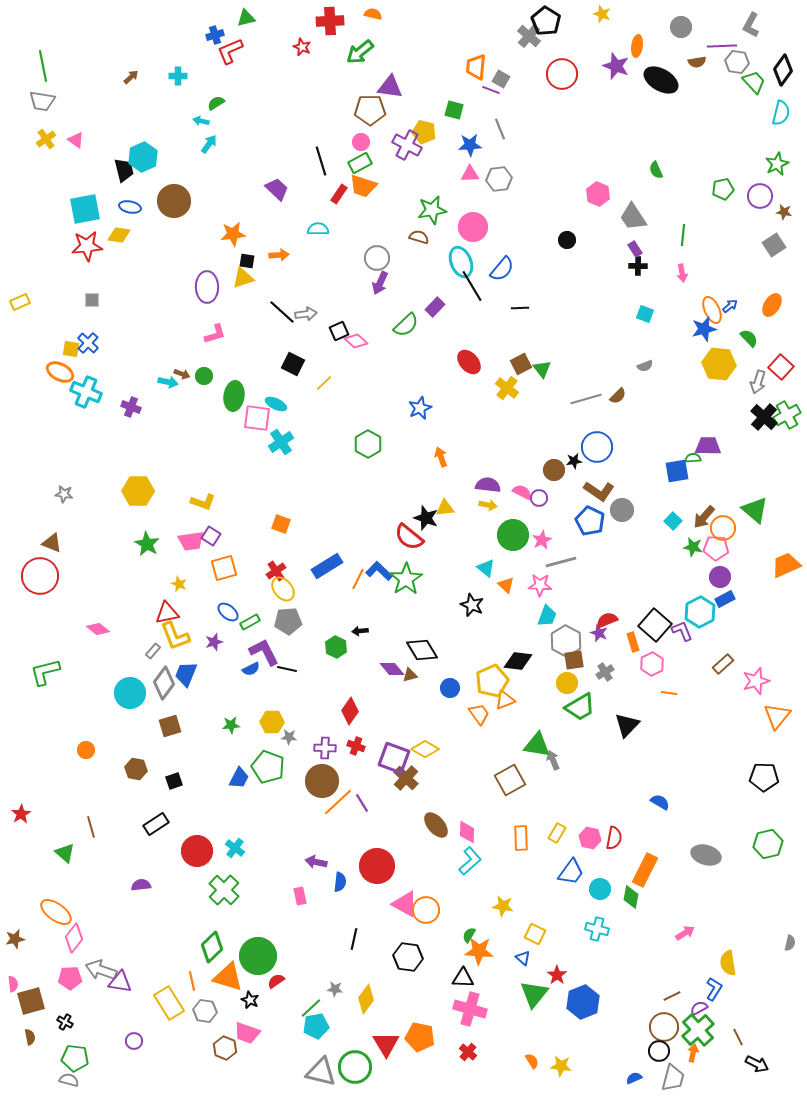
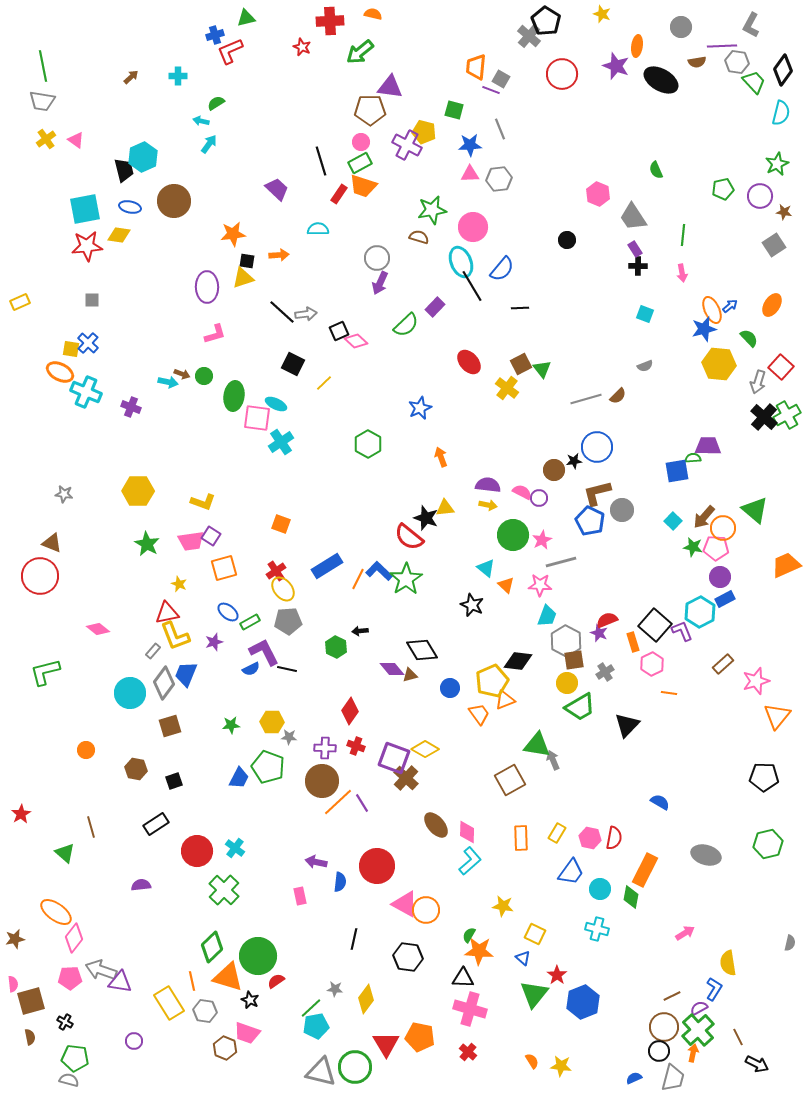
brown L-shape at (599, 491): moved 2 px left, 2 px down; rotated 132 degrees clockwise
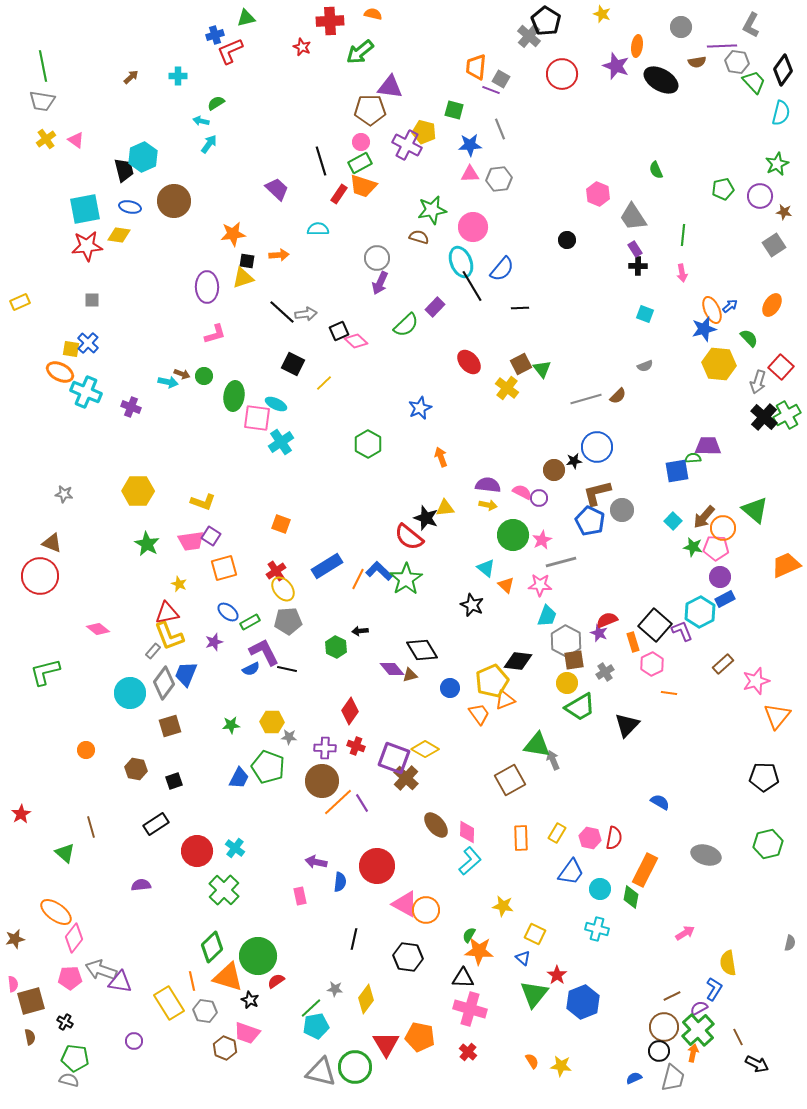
yellow L-shape at (175, 636): moved 6 px left
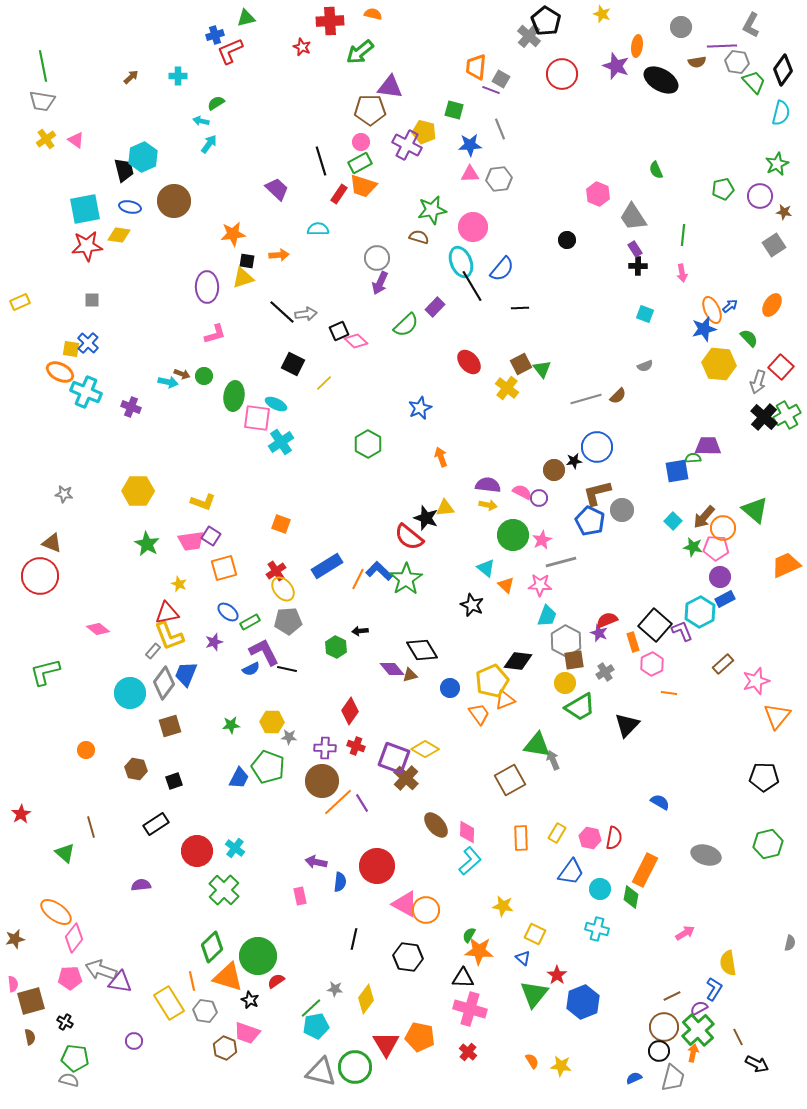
yellow circle at (567, 683): moved 2 px left
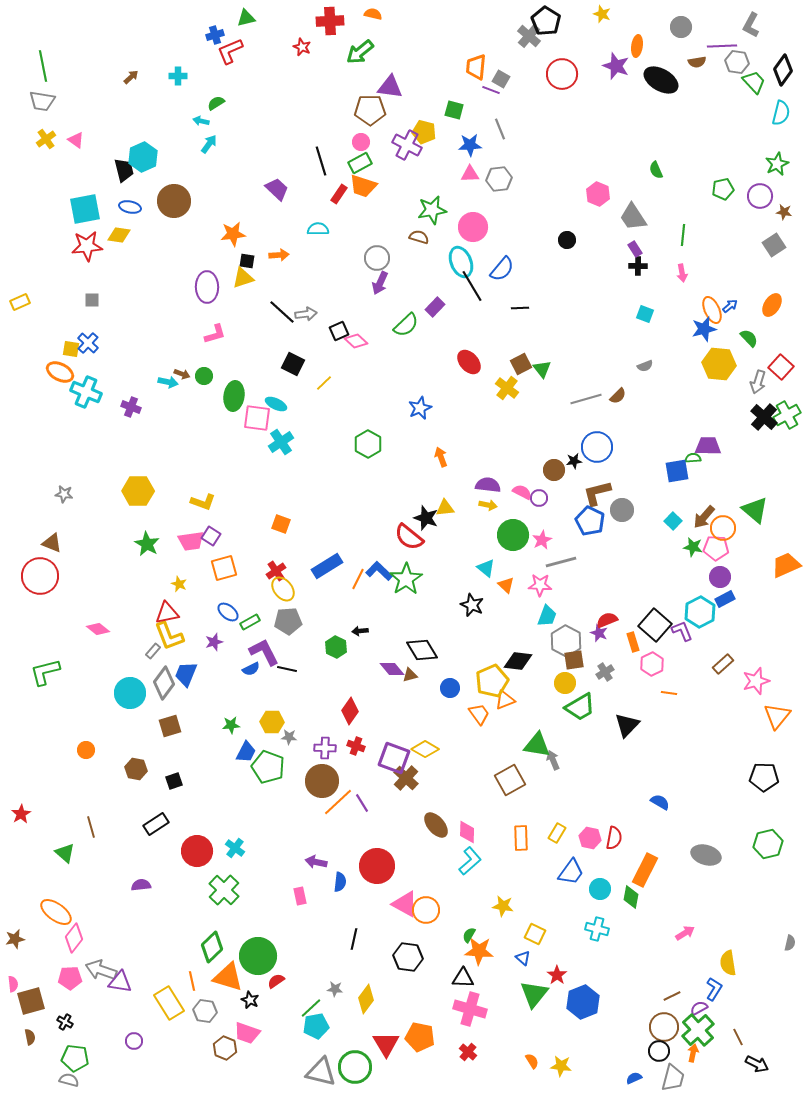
blue trapezoid at (239, 778): moved 7 px right, 26 px up
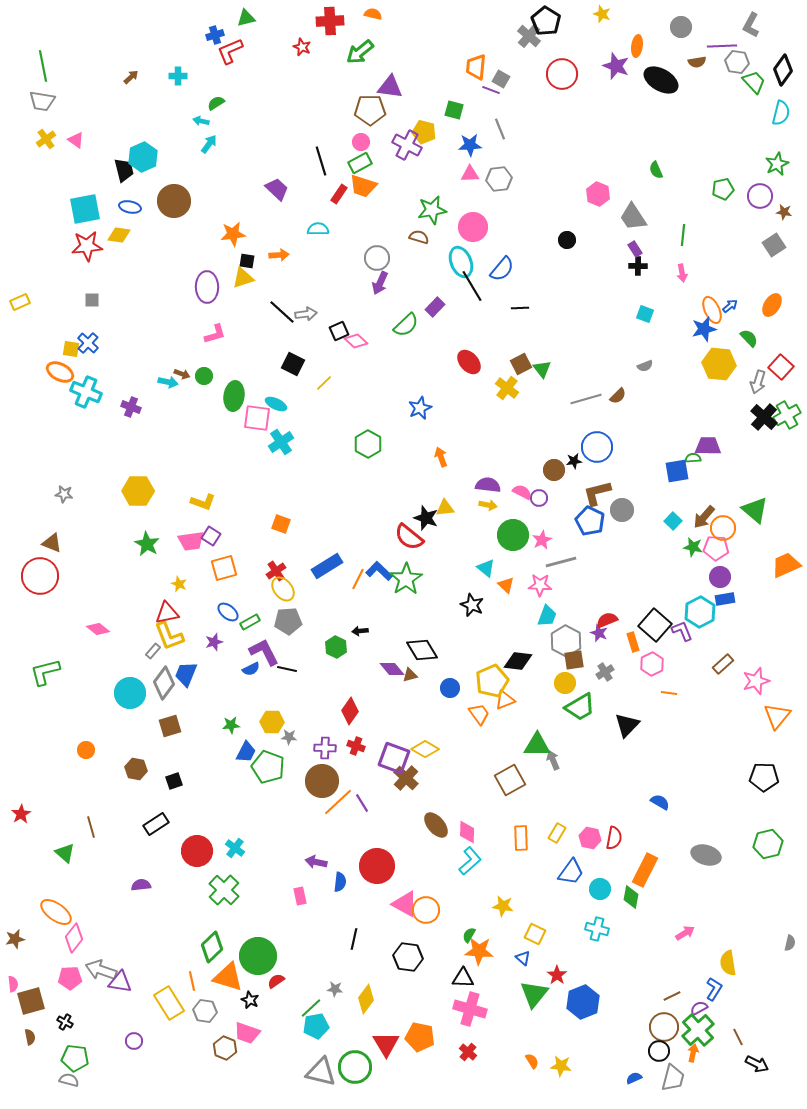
blue rectangle at (725, 599): rotated 18 degrees clockwise
green triangle at (537, 745): rotated 8 degrees counterclockwise
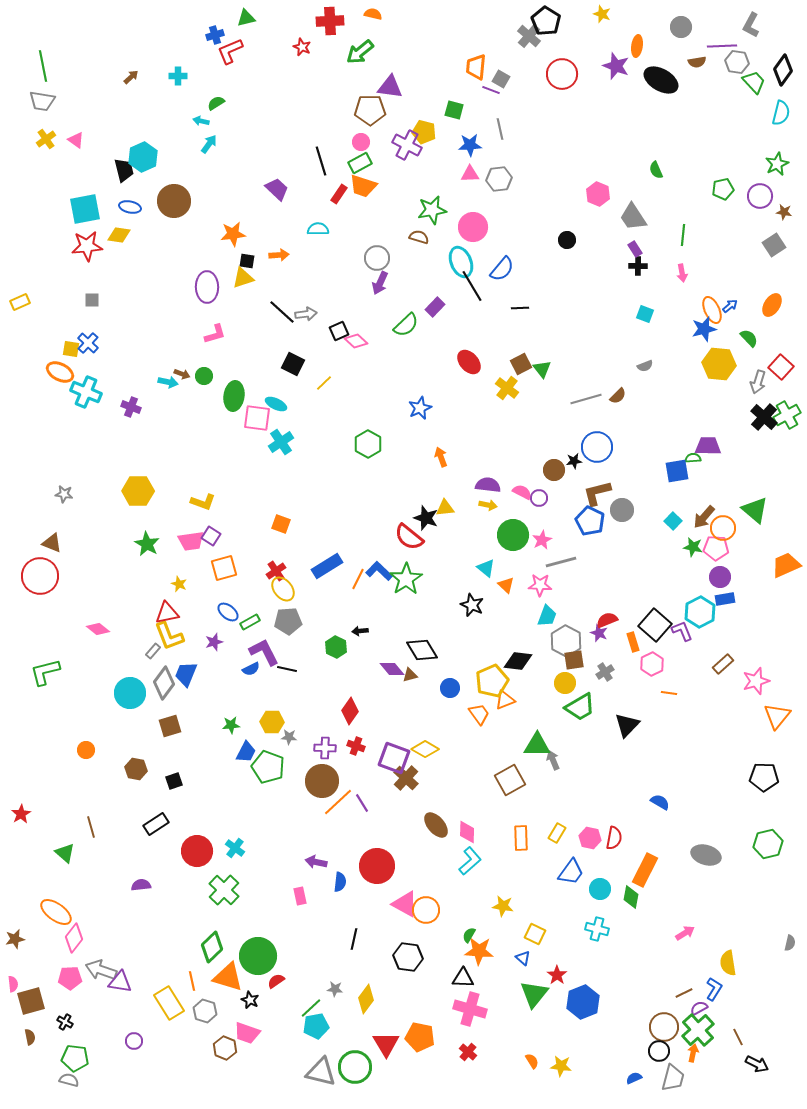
gray line at (500, 129): rotated 10 degrees clockwise
brown line at (672, 996): moved 12 px right, 3 px up
gray hexagon at (205, 1011): rotated 10 degrees clockwise
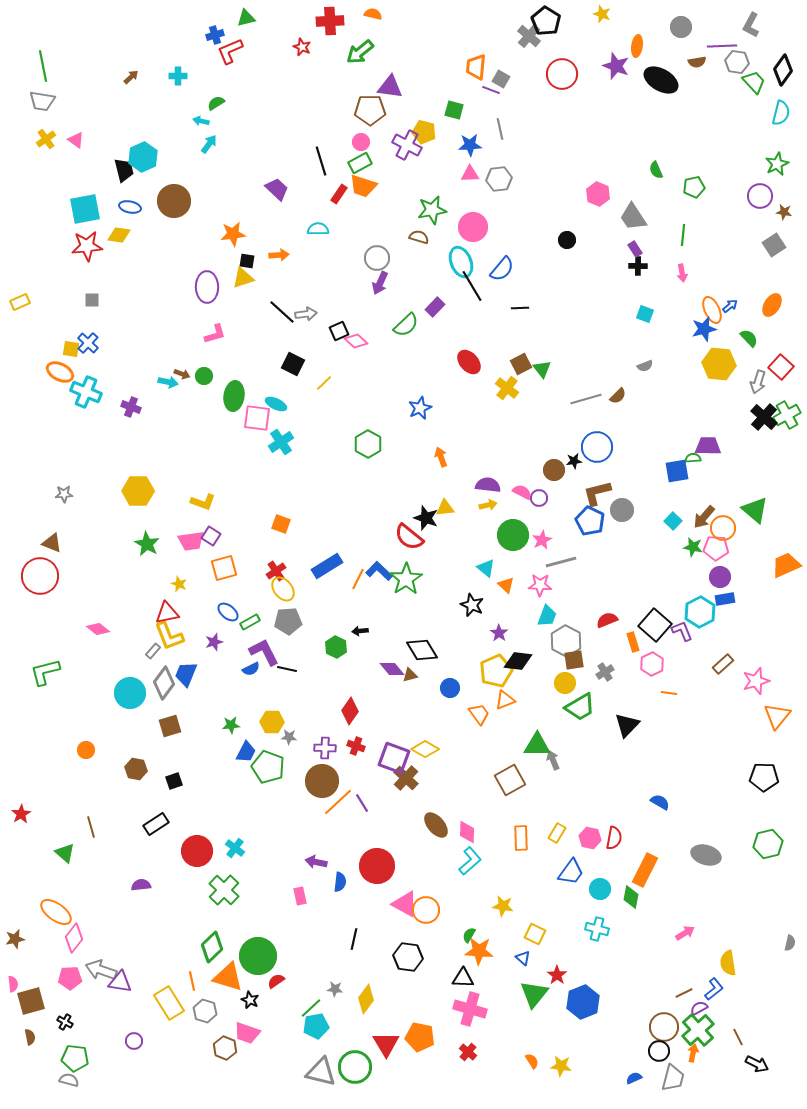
green pentagon at (723, 189): moved 29 px left, 2 px up
gray star at (64, 494): rotated 12 degrees counterclockwise
yellow arrow at (488, 505): rotated 24 degrees counterclockwise
purple star at (599, 633): moved 100 px left; rotated 12 degrees clockwise
yellow pentagon at (492, 681): moved 4 px right, 10 px up
blue L-shape at (714, 989): rotated 20 degrees clockwise
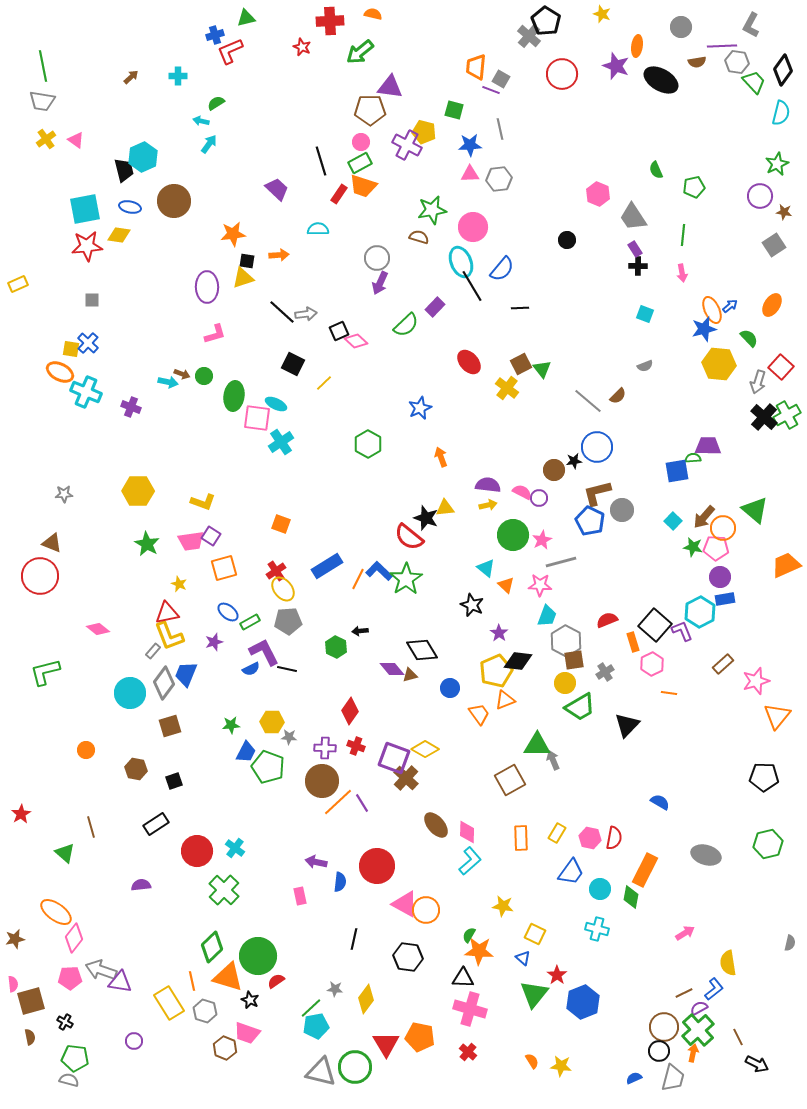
yellow rectangle at (20, 302): moved 2 px left, 18 px up
gray line at (586, 399): moved 2 px right, 2 px down; rotated 56 degrees clockwise
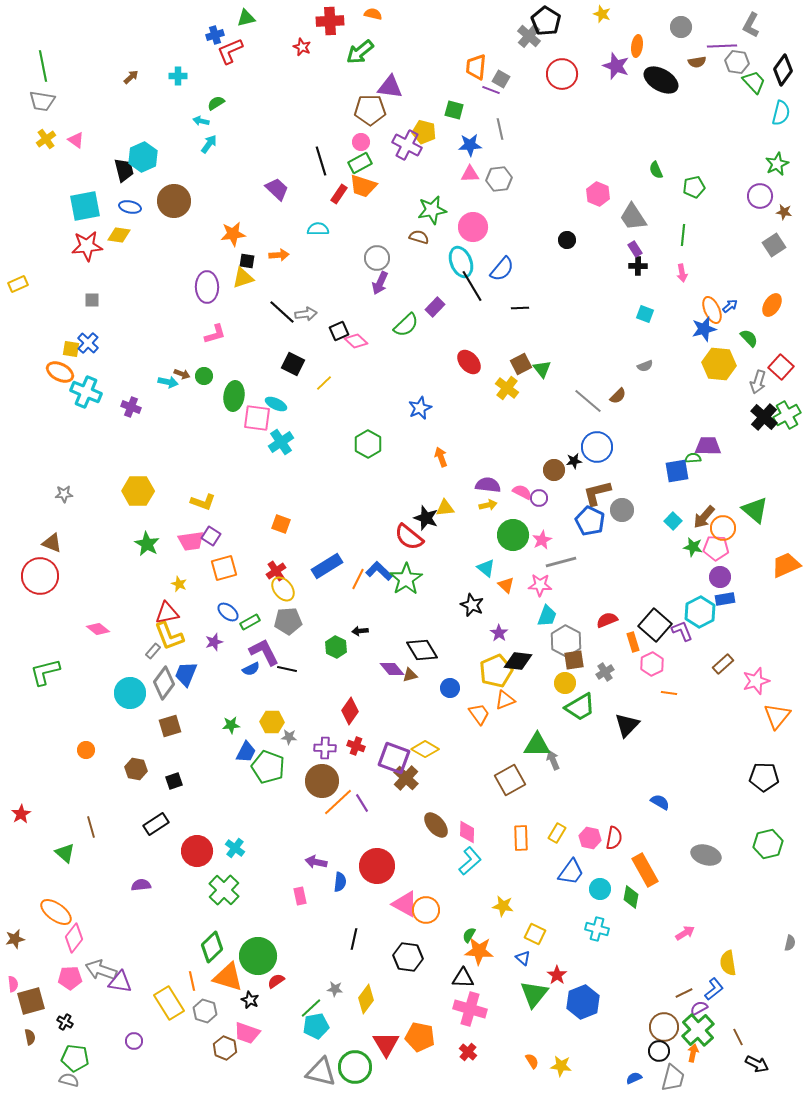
cyan square at (85, 209): moved 3 px up
orange rectangle at (645, 870): rotated 56 degrees counterclockwise
